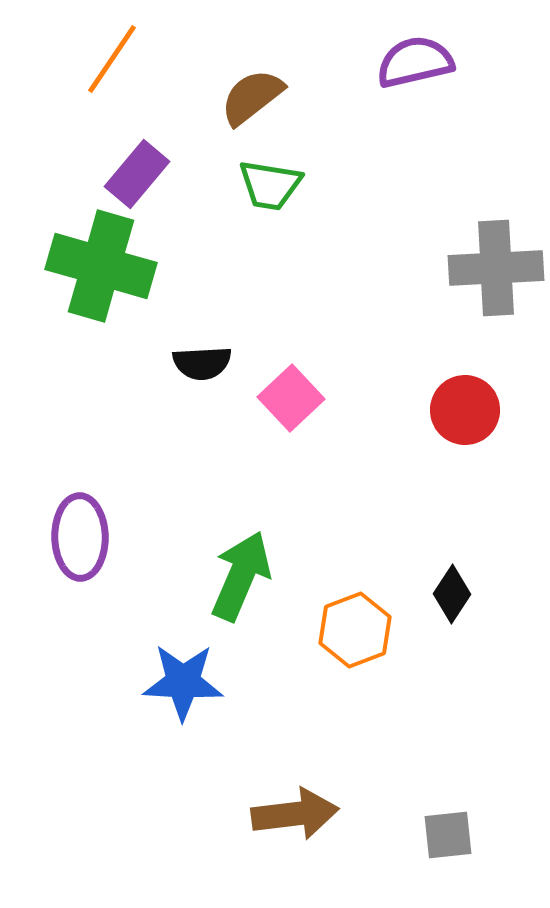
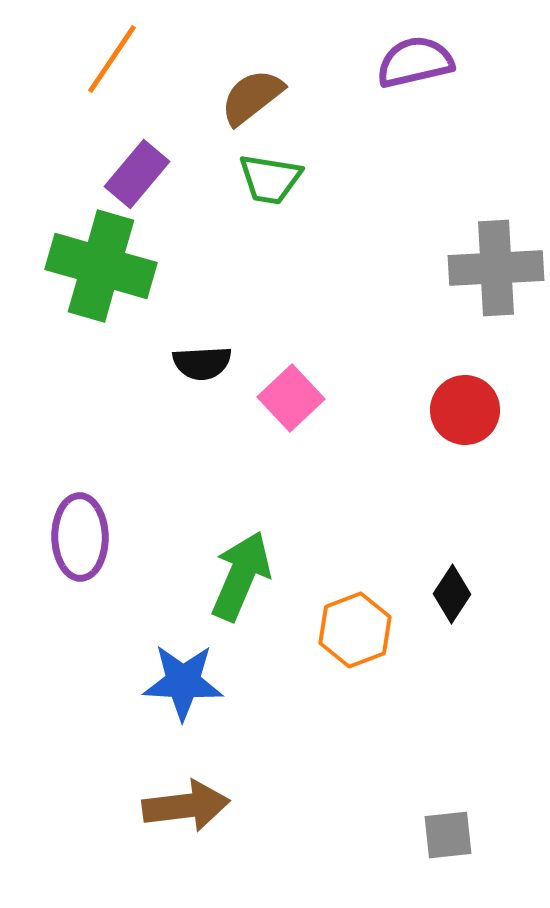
green trapezoid: moved 6 px up
brown arrow: moved 109 px left, 8 px up
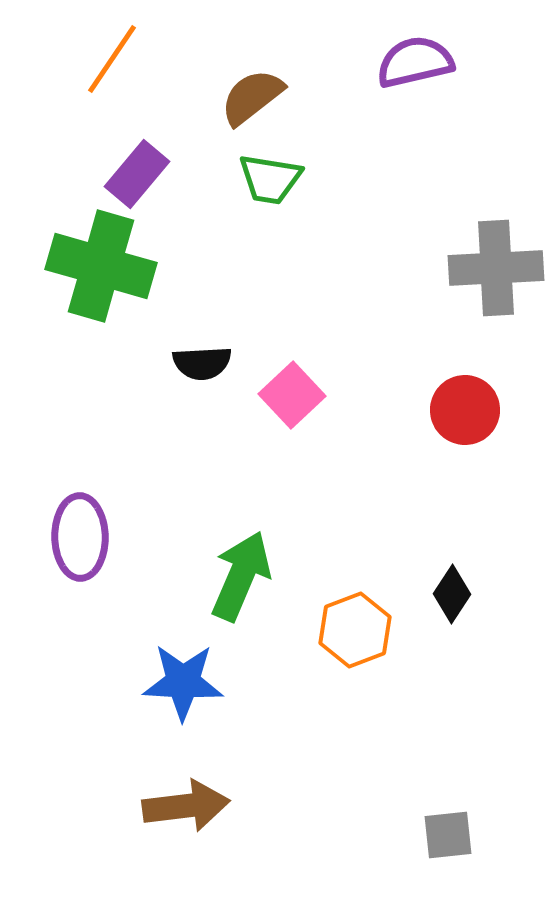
pink square: moved 1 px right, 3 px up
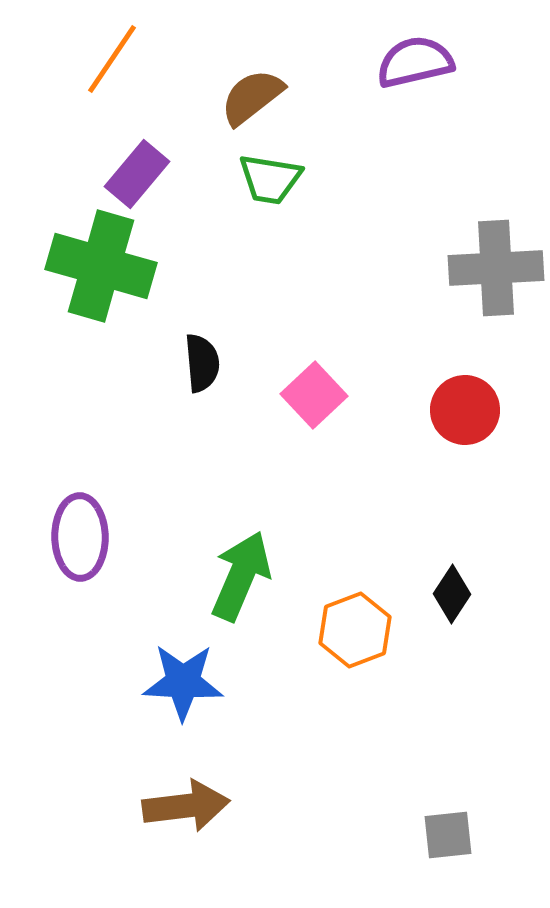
black semicircle: rotated 92 degrees counterclockwise
pink square: moved 22 px right
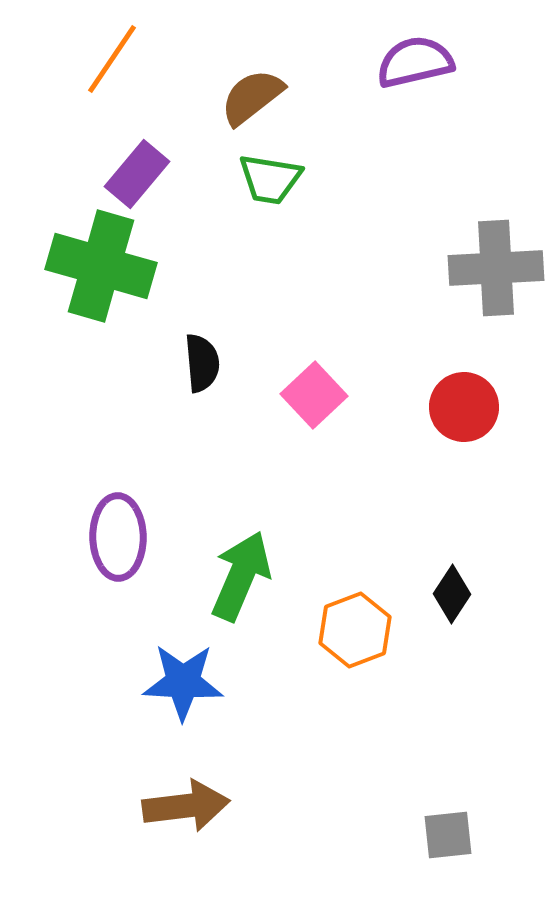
red circle: moved 1 px left, 3 px up
purple ellipse: moved 38 px right
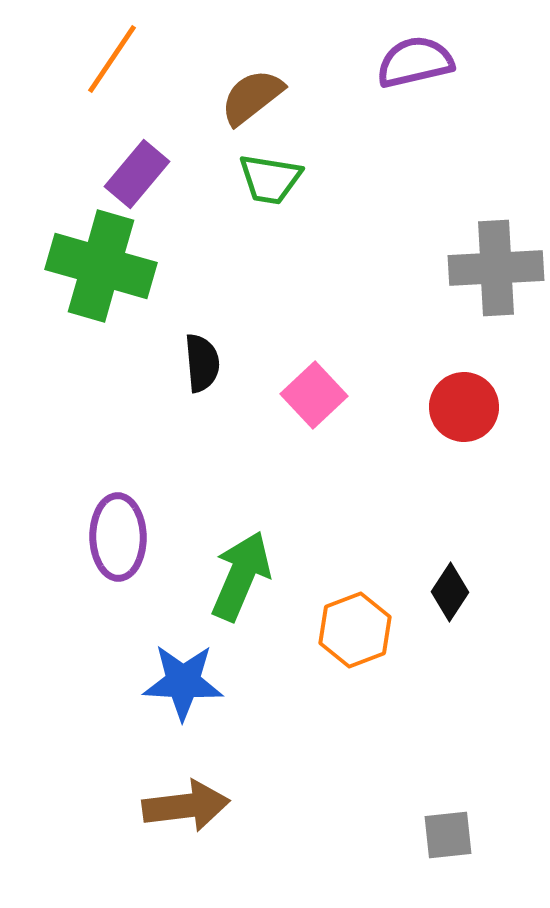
black diamond: moved 2 px left, 2 px up
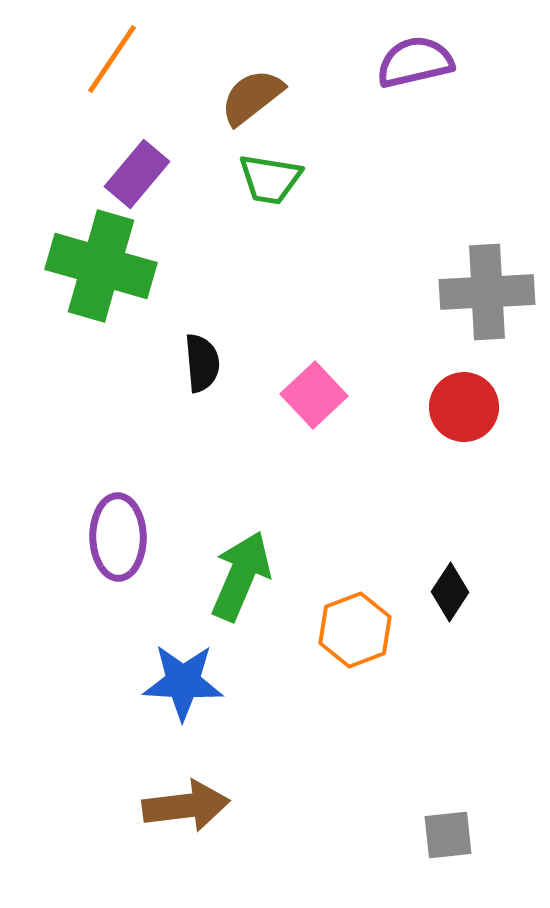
gray cross: moved 9 px left, 24 px down
